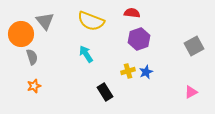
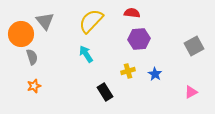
yellow semicircle: rotated 112 degrees clockwise
purple hexagon: rotated 15 degrees clockwise
blue star: moved 9 px right, 2 px down; rotated 16 degrees counterclockwise
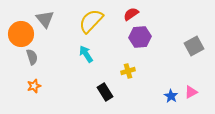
red semicircle: moved 1 px left, 1 px down; rotated 42 degrees counterclockwise
gray triangle: moved 2 px up
purple hexagon: moved 1 px right, 2 px up
blue star: moved 16 px right, 22 px down
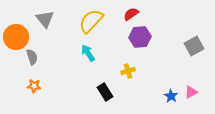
orange circle: moved 5 px left, 3 px down
cyan arrow: moved 2 px right, 1 px up
orange star: rotated 24 degrees clockwise
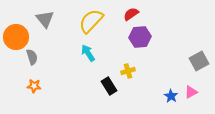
gray square: moved 5 px right, 15 px down
black rectangle: moved 4 px right, 6 px up
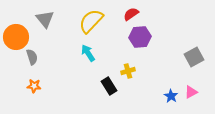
gray square: moved 5 px left, 4 px up
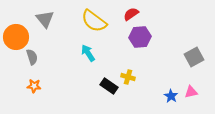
yellow semicircle: moved 3 px right; rotated 96 degrees counterclockwise
yellow cross: moved 6 px down; rotated 32 degrees clockwise
black rectangle: rotated 24 degrees counterclockwise
pink triangle: rotated 16 degrees clockwise
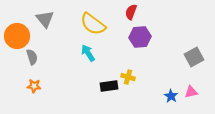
red semicircle: moved 2 px up; rotated 35 degrees counterclockwise
yellow semicircle: moved 1 px left, 3 px down
orange circle: moved 1 px right, 1 px up
black rectangle: rotated 42 degrees counterclockwise
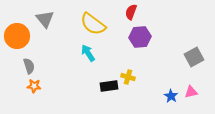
gray semicircle: moved 3 px left, 9 px down
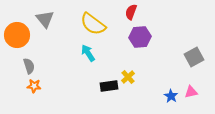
orange circle: moved 1 px up
yellow cross: rotated 32 degrees clockwise
